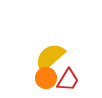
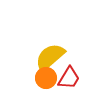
red trapezoid: moved 1 px right, 2 px up
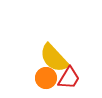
yellow semicircle: moved 4 px right, 1 px down; rotated 92 degrees counterclockwise
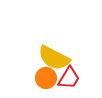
yellow semicircle: rotated 20 degrees counterclockwise
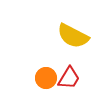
yellow semicircle: moved 19 px right, 22 px up
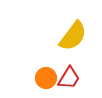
yellow semicircle: rotated 80 degrees counterclockwise
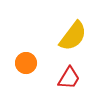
orange circle: moved 20 px left, 15 px up
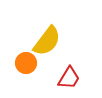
yellow semicircle: moved 26 px left, 5 px down
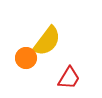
orange circle: moved 5 px up
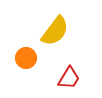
yellow semicircle: moved 8 px right, 10 px up
